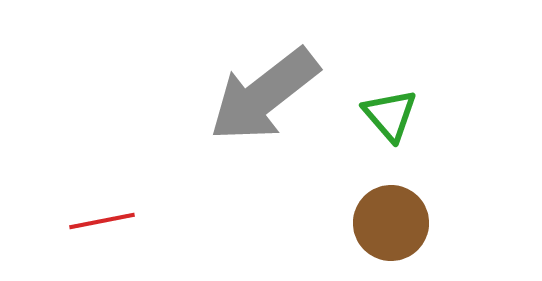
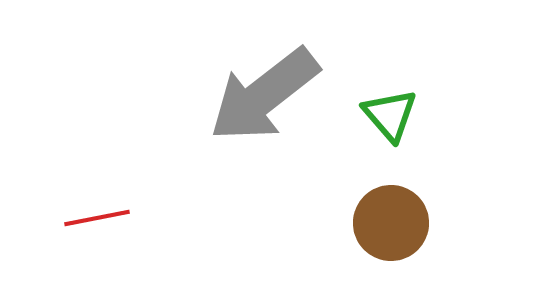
red line: moved 5 px left, 3 px up
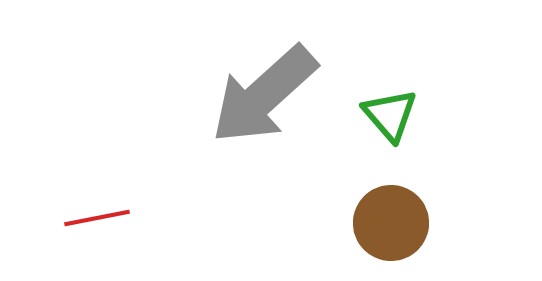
gray arrow: rotated 4 degrees counterclockwise
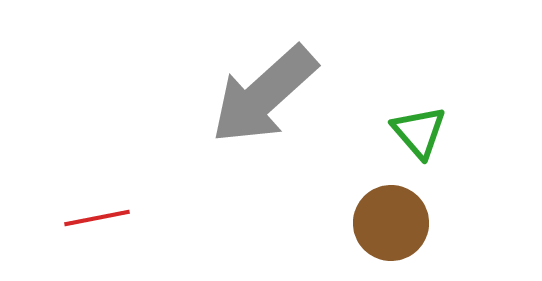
green triangle: moved 29 px right, 17 px down
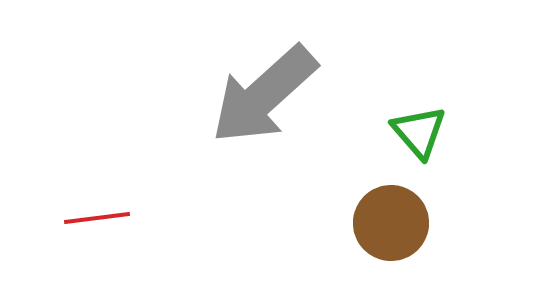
red line: rotated 4 degrees clockwise
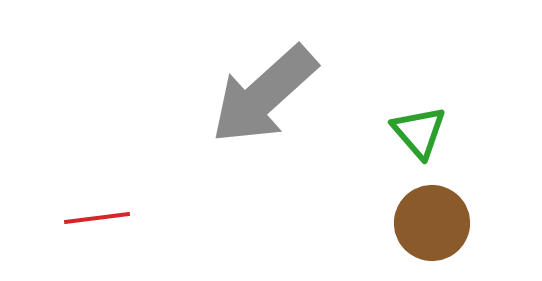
brown circle: moved 41 px right
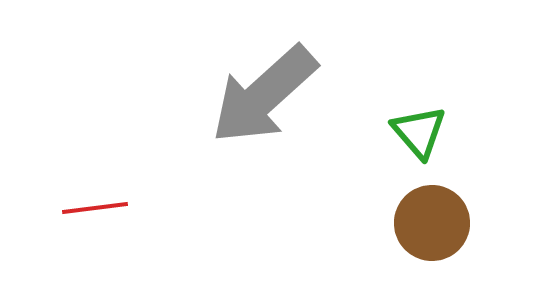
red line: moved 2 px left, 10 px up
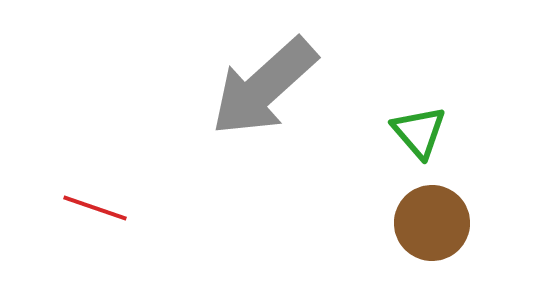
gray arrow: moved 8 px up
red line: rotated 26 degrees clockwise
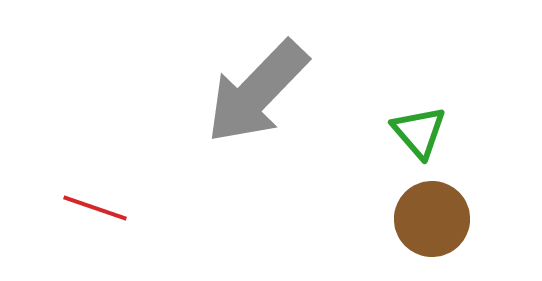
gray arrow: moved 7 px left, 5 px down; rotated 4 degrees counterclockwise
brown circle: moved 4 px up
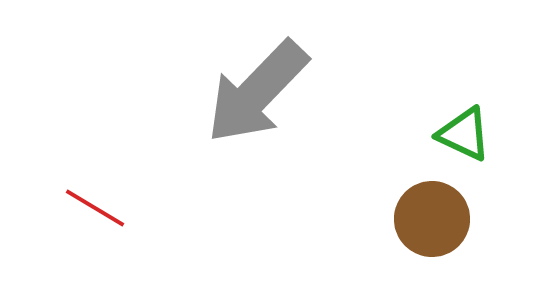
green triangle: moved 45 px right, 2 px down; rotated 24 degrees counterclockwise
red line: rotated 12 degrees clockwise
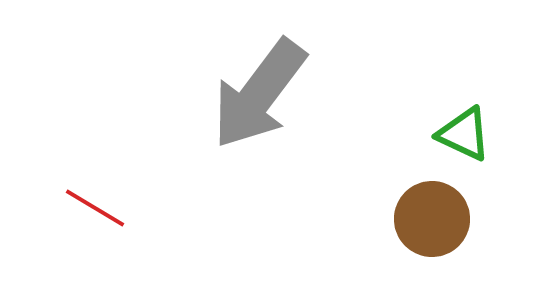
gray arrow: moved 2 px right, 2 px down; rotated 7 degrees counterclockwise
